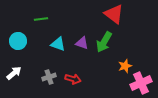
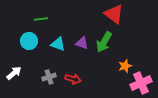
cyan circle: moved 11 px right
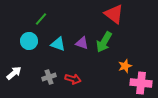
green line: rotated 40 degrees counterclockwise
pink cross: rotated 30 degrees clockwise
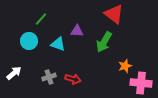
purple triangle: moved 5 px left, 12 px up; rotated 16 degrees counterclockwise
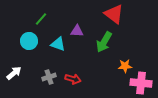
orange star: rotated 16 degrees clockwise
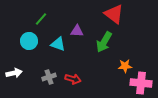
white arrow: rotated 28 degrees clockwise
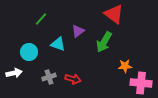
purple triangle: moved 1 px right; rotated 40 degrees counterclockwise
cyan circle: moved 11 px down
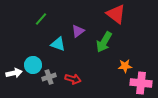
red triangle: moved 2 px right
cyan circle: moved 4 px right, 13 px down
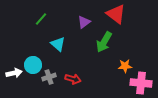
purple triangle: moved 6 px right, 9 px up
cyan triangle: rotated 21 degrees clockwise
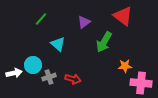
red triangle: moved 7 px right, 2 px down
